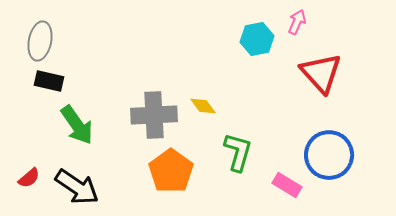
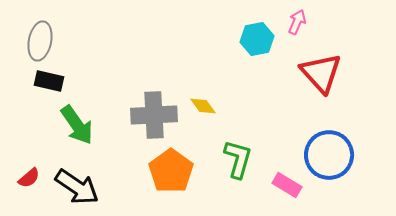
green L-shape: moved 7 px down
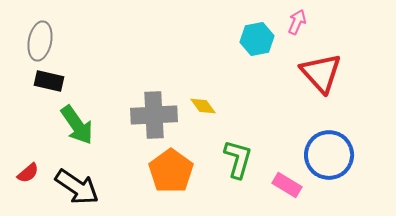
red semicircle: moved 1 px left, 5 px up
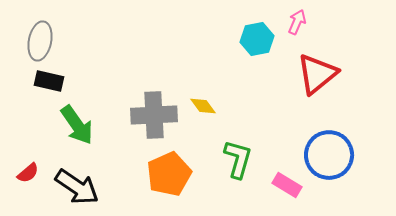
red triangle: moved 4 px left, 1 px down; rotated 33 degrees clockwise
orange pentagon: moved 2 px left, 3 px down; rotated 12 degrees clockwise
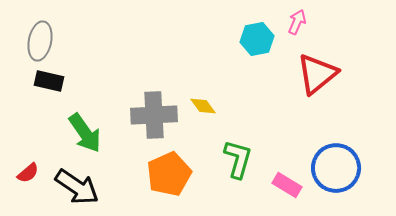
green arrow: moved 8 px right, 8 px down
blue circle: moved 7 px right, 13 px down
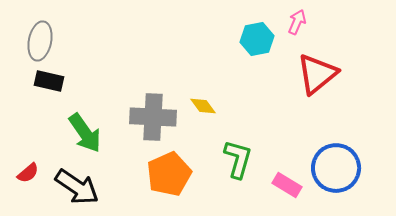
gray cross: moved 1 px left, 2 px down; rotated 6 degrees clockwise
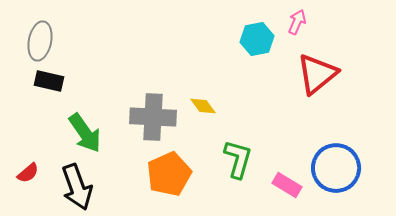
black arrow: rotated 36 degrees clockwise
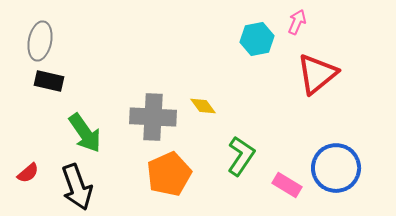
green L-shape: moved 3 px right, 3 px up; rotated 18 degrees clockwise
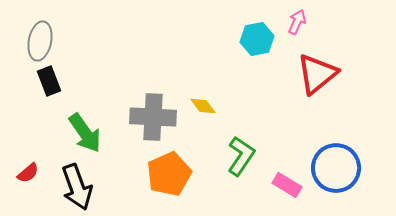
black rectangle: rotated 56 degrees clockwise
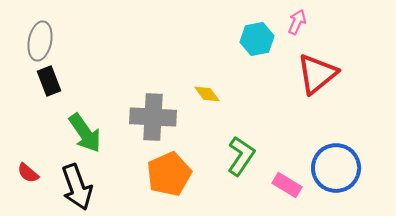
yellow diamond: moved 4 px right, 12 px up
red semicircle: rotated 80 degrees clockwise
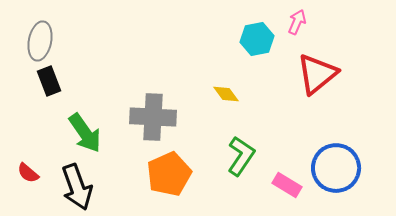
yellow diamond: moved 19 px right
